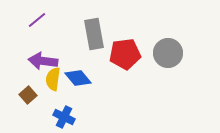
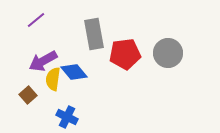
purple line: moved 1 px left
purple arrow: rotated 36 degrees counterclockwise
blue diamond: moved 4 px left, 6 px up
blue cross: moved 3 px right
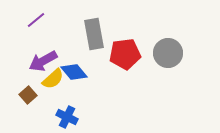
yellow semicircle: rotated 140 degrees counterclockwise
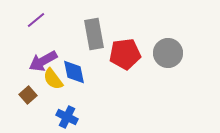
blue diamond: rotated 28 degrees clockwise
yellow semicircle: rotated 95 degrees clockwise
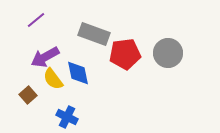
gray rectangle: rotated 60 degrees counterclockwise
purple arrow: moved 2 px right, 4 px up
blue diamond: moved 4 px right, 1 px down
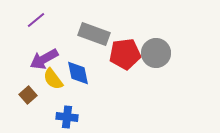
gray circle: moved 12 px left
purple arrow: moved 1 px left, 2 px down
blue cross: rotated 20 degrees counterclockwise
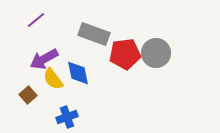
blue cross: rotated 25 degrees counterclockwise
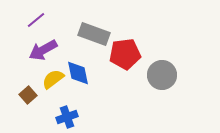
gray circle: moved 6 px right, 22 px down
purple arrow: moved 1 px left, 9 px up
yellow semicircle: rotated 90 degrees clockwise
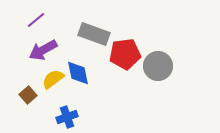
gray circle: moved 4 px left, 9 px up
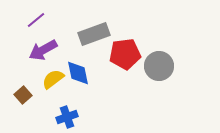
gray rectangle: rotated 40 degrees counterclockwise
gray circle: moved 1 px right
brown square: moved 5 px left
